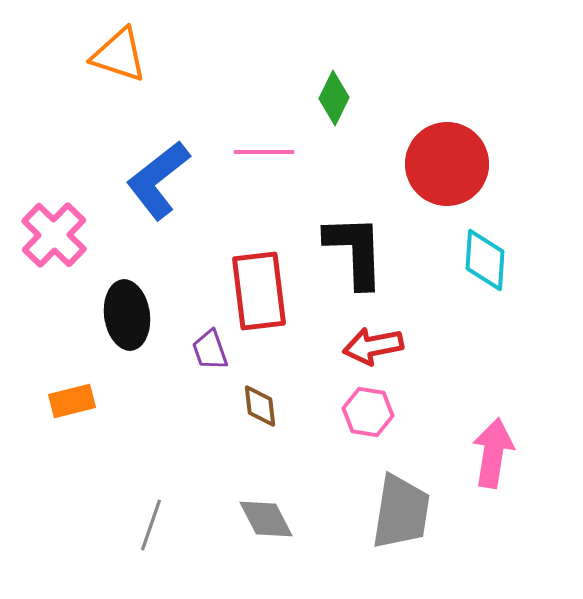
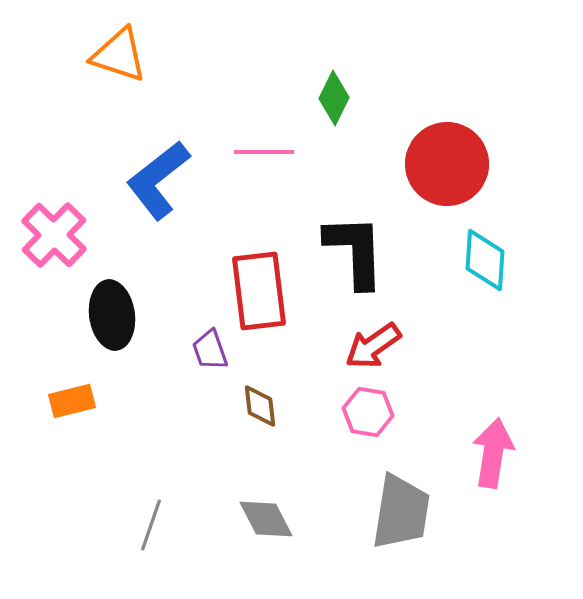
black ellipse: moved 15 px left
red arrow: rotated 24 degrees counterclockwise
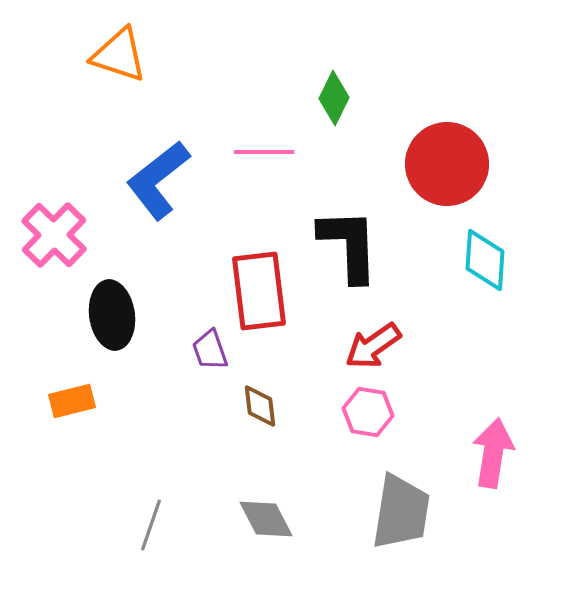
black L-shape: moved 6 px left, 6 px up
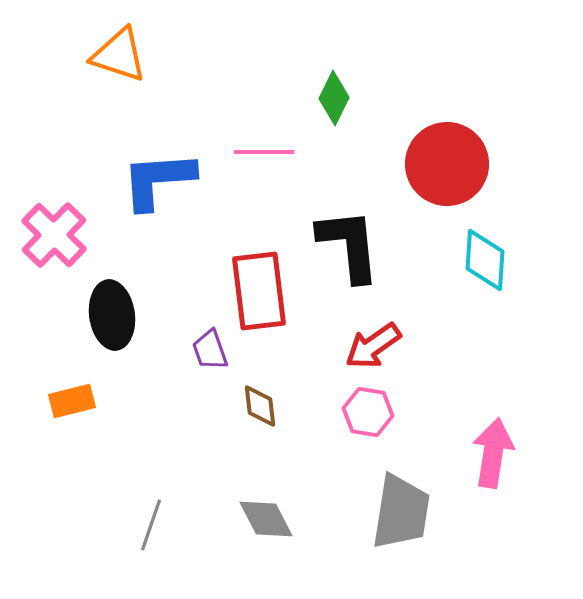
blue L-shape: rotated 34 degrees clockwise
black L-shape: rotated 4 degrees counterclockwise
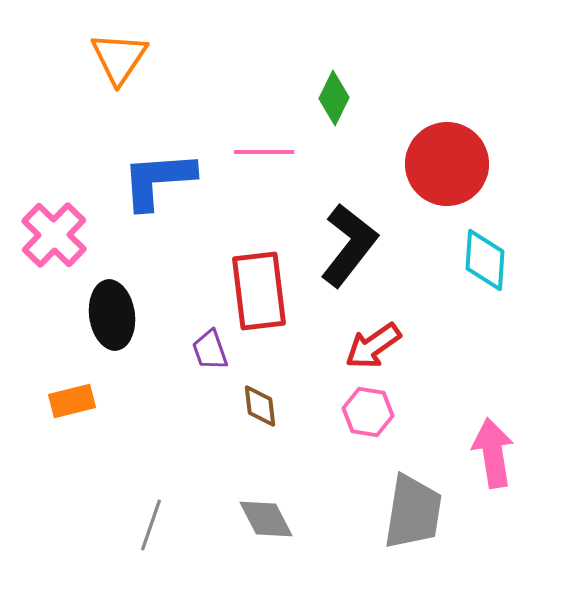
orange triangle: moved 3 px down; rotated 46 degrees clockwise
black L-shape: rotated 44 degrees clockwise
pink arrow: rotated 18 degrees counterclockwise
gray trapezoid: moved 12 px right
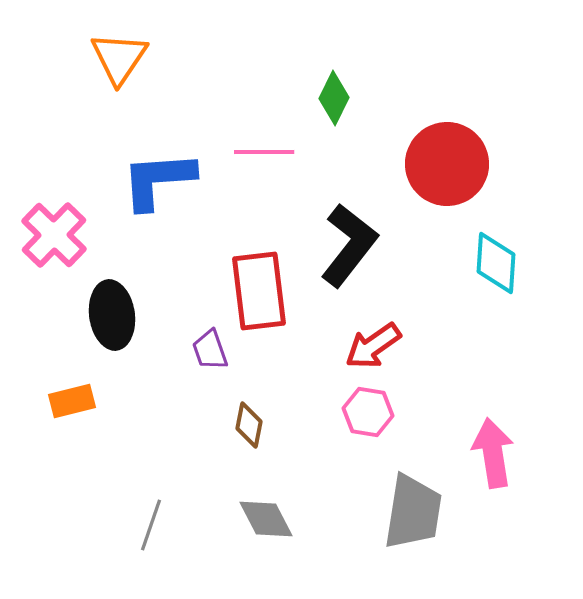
cyan diamond: moved 11 px right, 3 px down
brown diamond: moved 11 px left, 19 px down; rotated 18 degrees clockwise
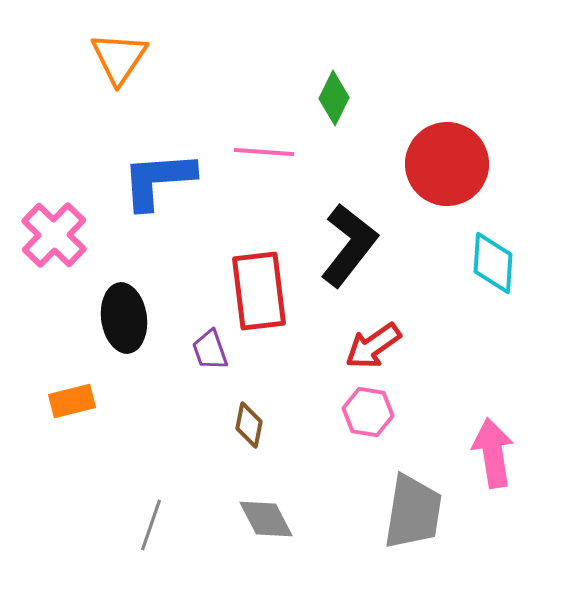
pink line: rotated 4 degrees clockwise
cyan diamond: moved 3 px left
black ellipse: moved 12 px right, 3 px down
